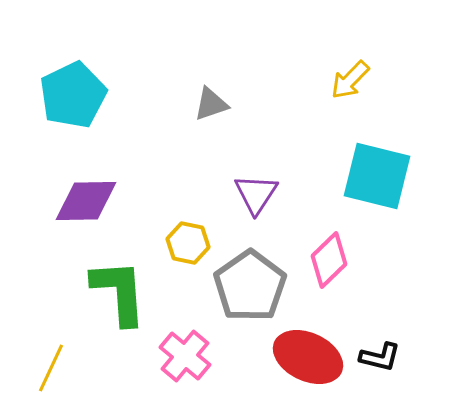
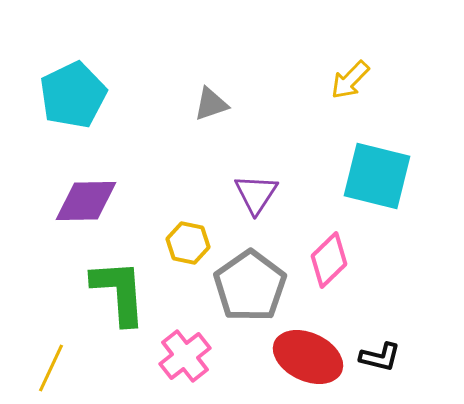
pink cross: rotated 12 degrees clockwise
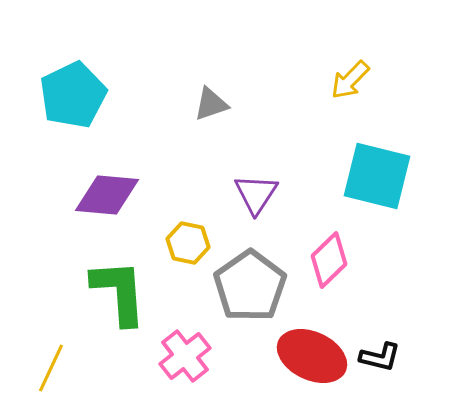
purple diamond: moved 21 px right, 6 px up; rotated 6 degrees clockwise
red ellipse: moved 4 px right, 1 px up
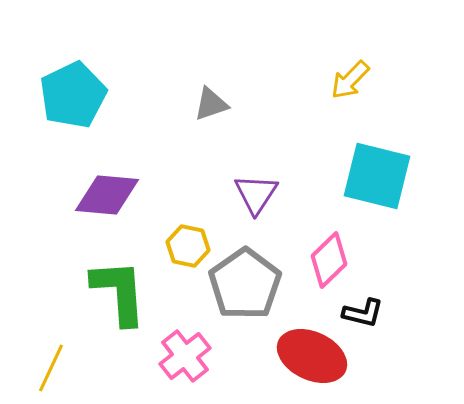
yellow hexagon: moved 3 px down
gray pentagon: moved 5 px left, 2 px up
black L-shape: moved 17 px left, 44 px up
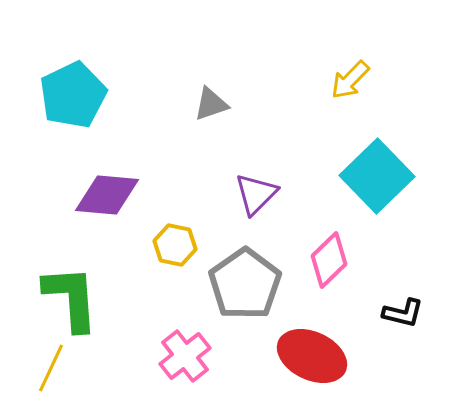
cyan square: rotated 32 degrees clockwise
purple triangle: rotated 12 degrees clockwise
yellow hexagon: moved 13 px left, 1 px up
green L-shape: moved 48 px left, 6 px down
black L-shape: moved 40 px right
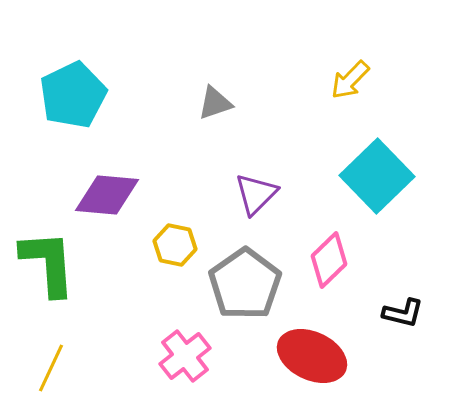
gray triangle: moved 4 px right, 1 px up
green L-shape: moved 23 px left, 35 px up
